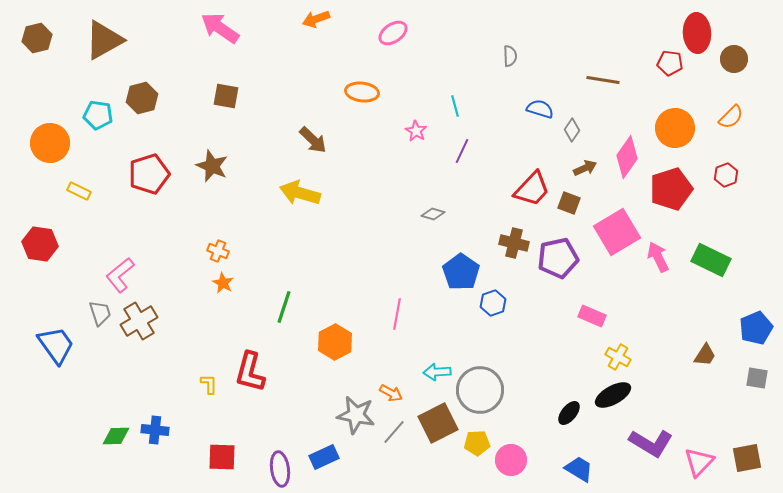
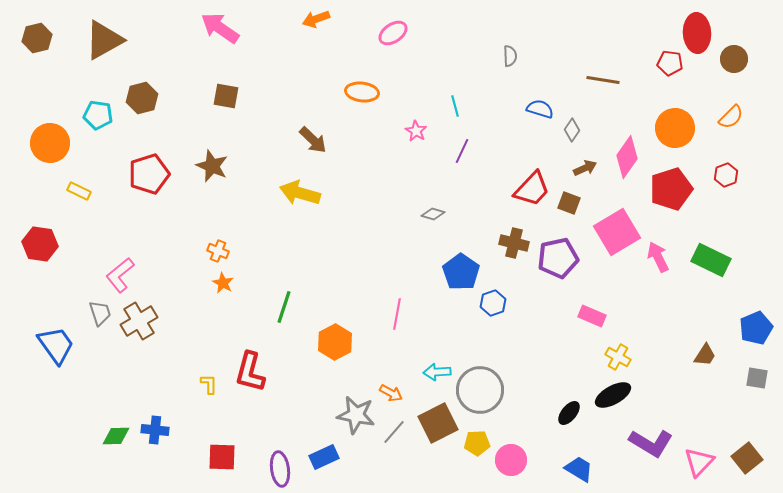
brown square at (747, 458): rotated 28 degrees counterclockwise
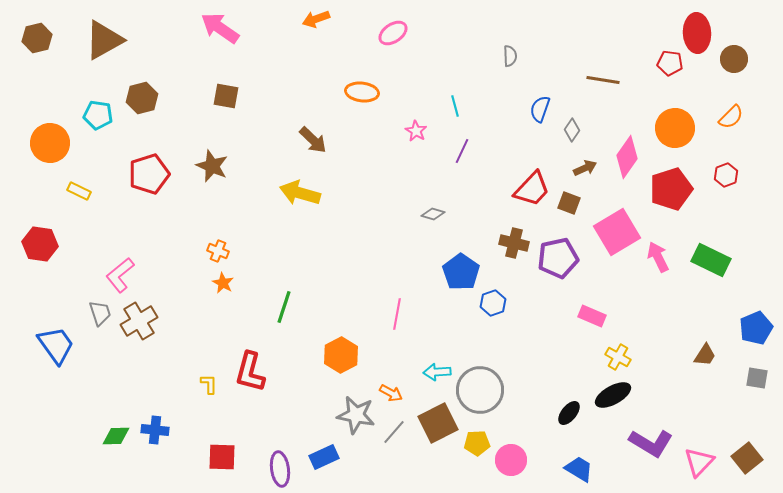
blue semicircle at (540, 109): rotated 88 degrees counterclockwise
orange hexagon at (335, 342): moved 6 px right, 13 px down
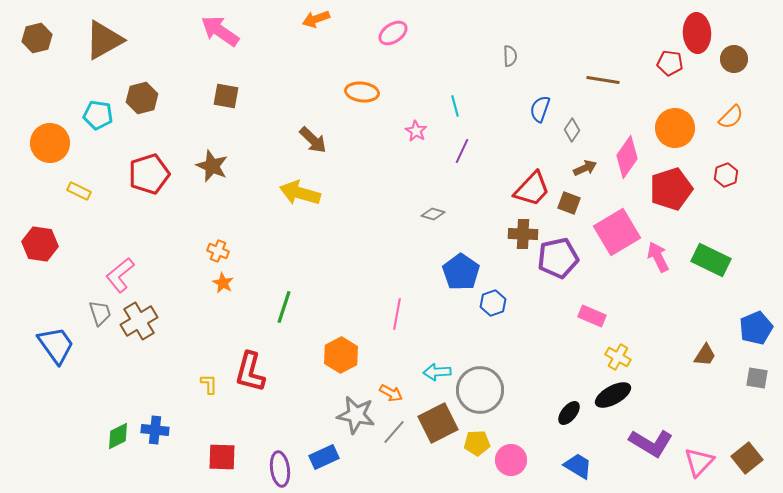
pink arrow at (220, 28): moved 3 px down
brown cross at (514, 243): moved 9 px right, 9 px up; rotated 12 degrees counterclockwise
green diamond at (116, 436): moved 2 px right; rotated 24 degrees counterclockwise
blue trapezoid at (579, 469): moved 1 px left, 3 px up
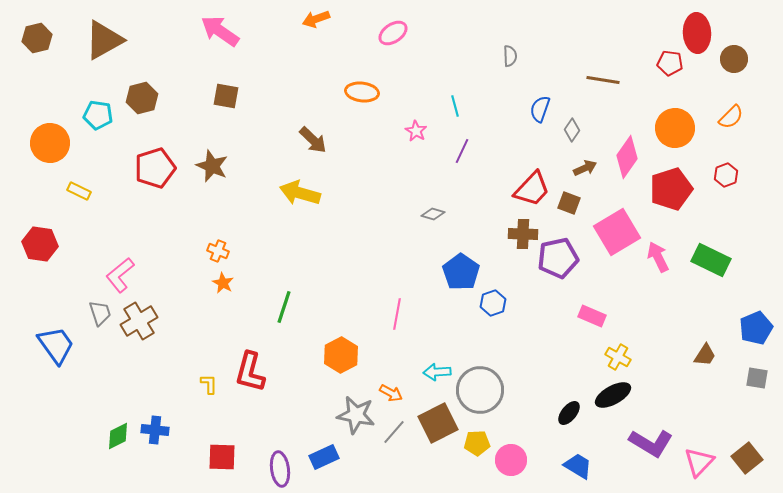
red pentagon at (149, 174): moved 6 px right, 6 px up
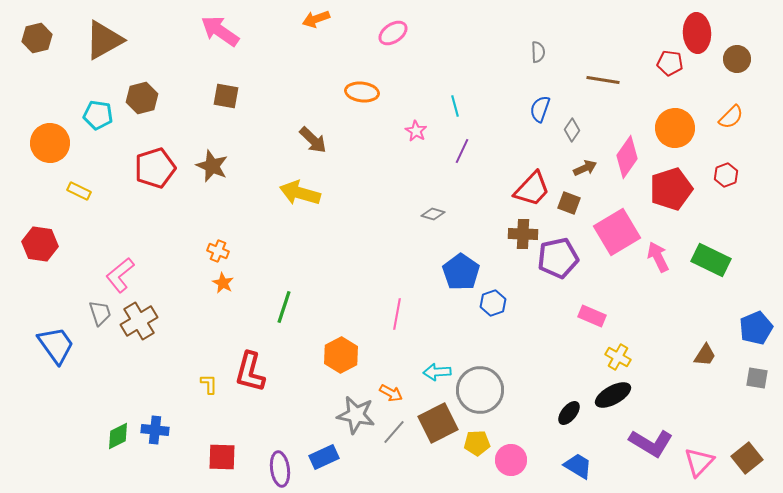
gray semicircle at (510, 56): moved 28 px right, 4 px up
brown circle at (734, 59): moved 3 px right
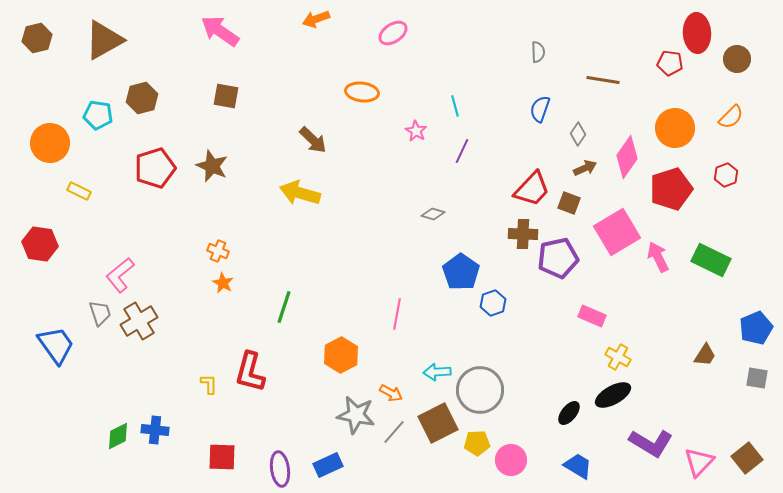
gray diamond at (572, 130): moved 6 px right, 4 px down
blue rectangle at (324, 457): moved 4 px right, 8 px down
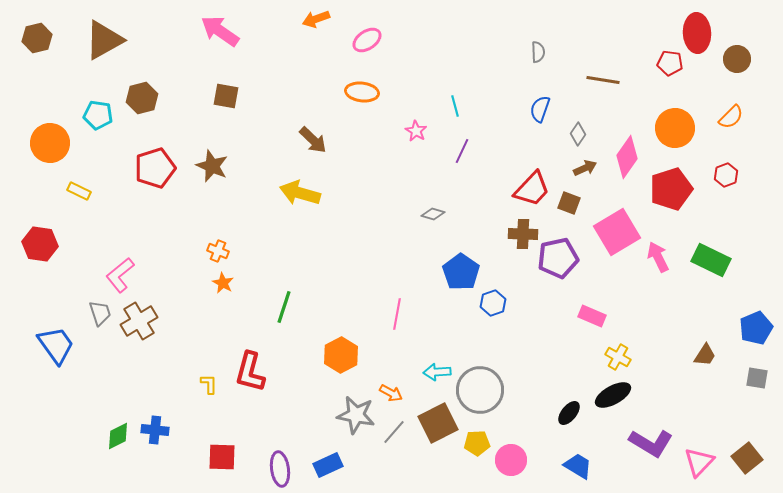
pink ellipse at (393, 33): moved 26 px left, 7 px down
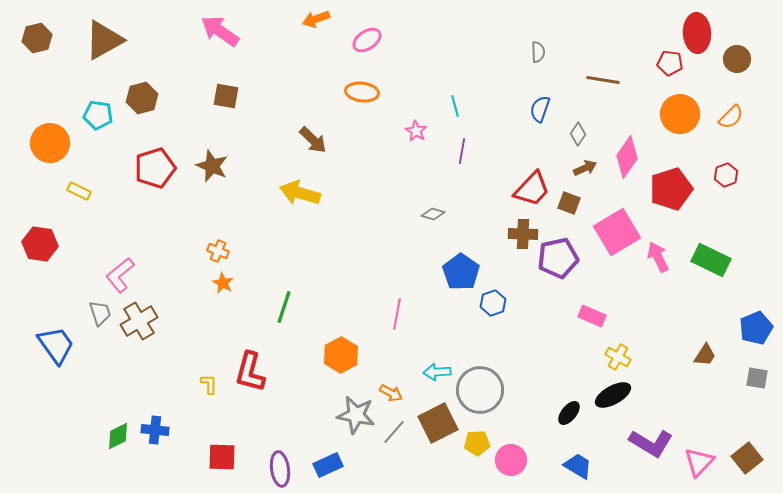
orange circle at (675, 128): moved 5 px right, 14 px up
purple line at (462, 151): rotated 15 degrees counterclockwise
